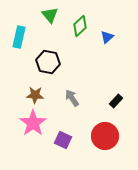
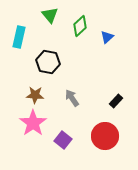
purple square: rotated 12 degrees clockwise
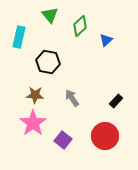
blue triangle: moved 1 px left, 3 px down
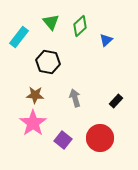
green triangle: moved 1 px right, 7 px down
cyan rectangle: rotated 25 degrees clockwise
gray arrow: moved 3 px right; rotated 18 degrees clockwise
red circle: moved 5 px left, 2 px down
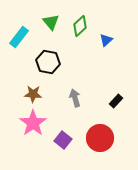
brown star: moved 2 px left, 1 px up
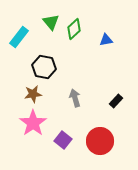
green diamond: moved 6 px left, 3 px down
blue triangle: rotated 32 degrees clockwise
black hexagon: moved 4 px left, 5 px down
brown star: rotated 12 degrees counterclockwise
red circle: moved 3 px down
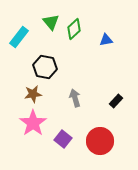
black hexagon: moved 1 px right
purple square: moved 1 px up
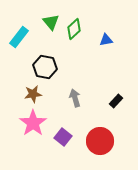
purple square: moved 2 px up
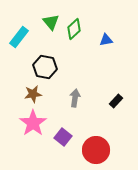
gray arrow: rotated 24 degrees clockwise
red circle: moved 4 px left, 9 px down
